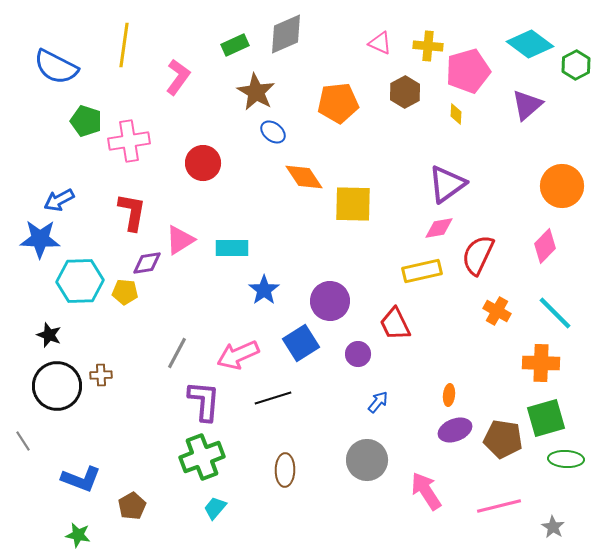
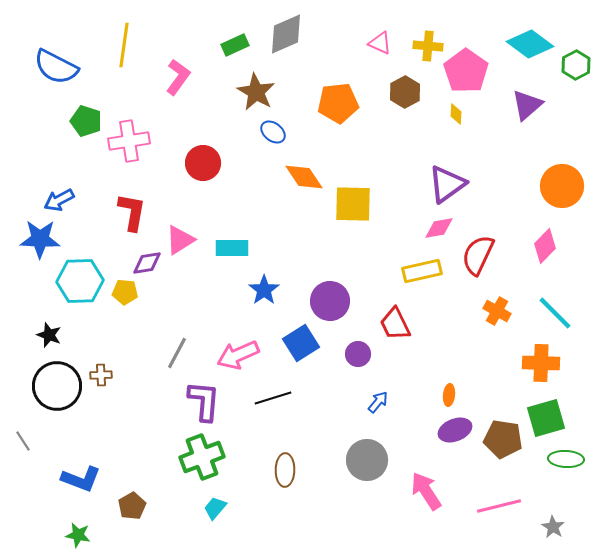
pink pentagon at (468, 71): moved 2 px left; rotated 21 degrees counterclockwise
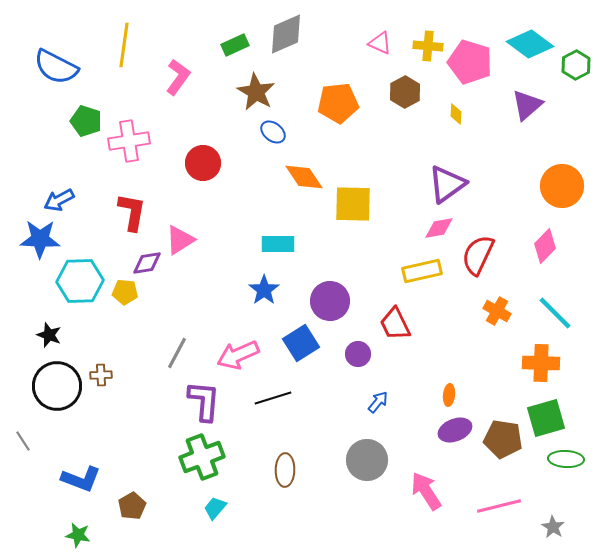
pink pentagon at (466, 71): moved 4 px right, 9 px up; rotated 18 degrees counterclockwise
cyan rectangle at (232, 248): moved 46 px right, 4 px up
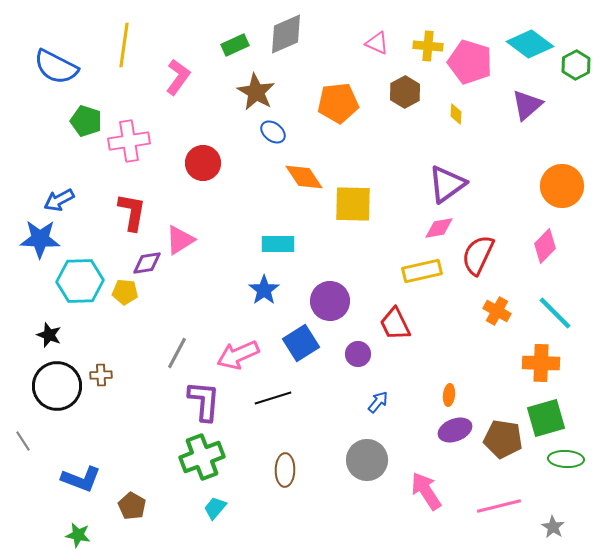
pink triangle at (380, 43): moved 3 px left
brown pentagon at (132, 506): rotated 12 degrees counterclockwise
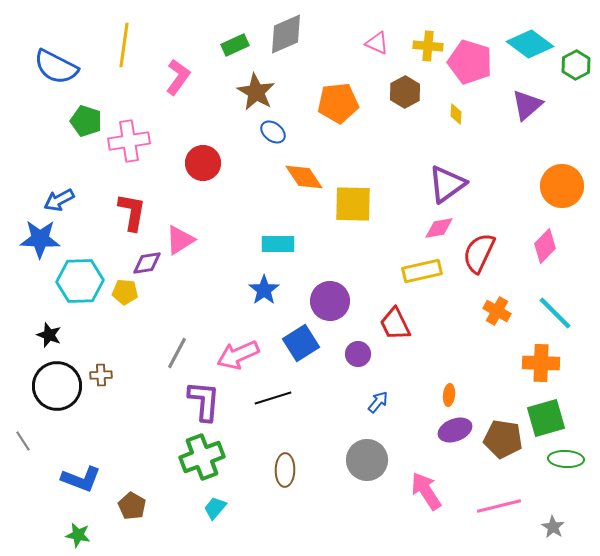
red semicircle at (478, 255): moved 1 px right, 2 px up
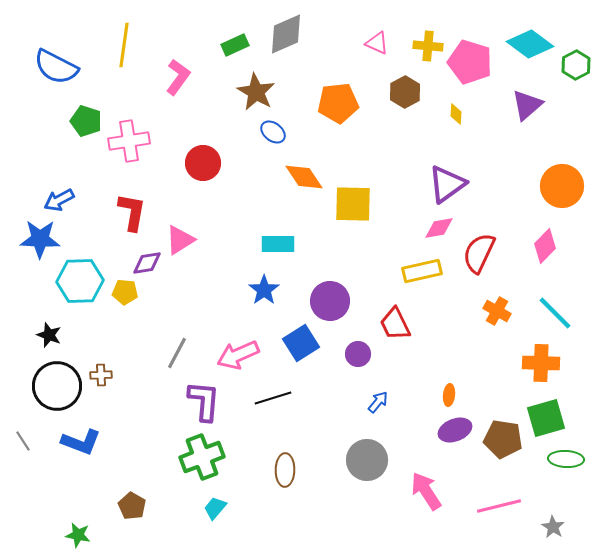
blue L-shape at (81, 479): moved 37 px up
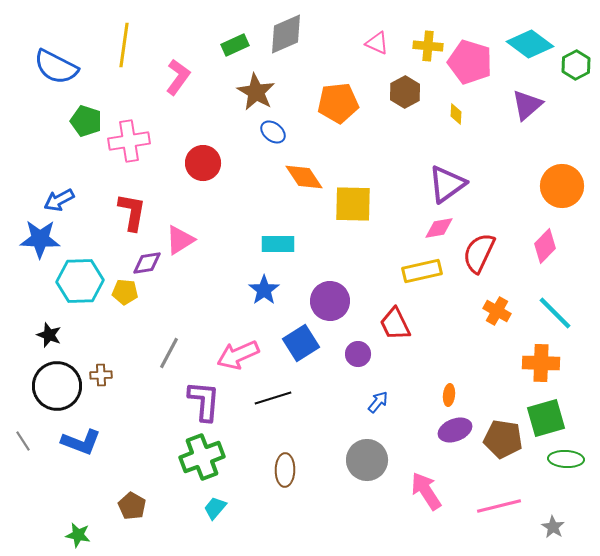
gray line at (177, 353): moved 8 px left
